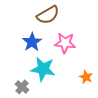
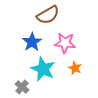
cyan star: rotated 15 degrees clockwise
orange star: moved 11 px left, 9 px up
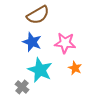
brown semicircle: moved 10 px left
blue star: rotated 18 degrees counterclockwise
cyan star: moved 3 px left, 1 px down
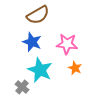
pink star: moved 2 px right, 1 px down
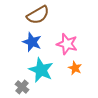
pink star: rotated 10 degrees clockwise
cyan star: moved 1 px right
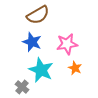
pink star: rotated 25 degrees counterclockwise
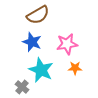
orange star: rotated 24 degrees counterclockwise
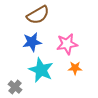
blue star: rotated 30 degrees counterclockwise
gray cross: moved 7 px left
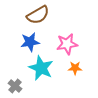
blue star: moved 2 px left
cyan star: moved 2 px up
gray cross: moved 1 px up
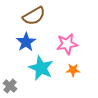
brown semicircle: moved 4 px left, 1 px down
blue star: moved 4 px left; rotated 24 degrees counterclockwise
orange star: moved 2 px left, 2 px down
gray cross: moved 5 px left
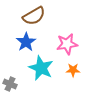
gray cross: moved 2 px up; rotated 16 degrees counterclockwise
